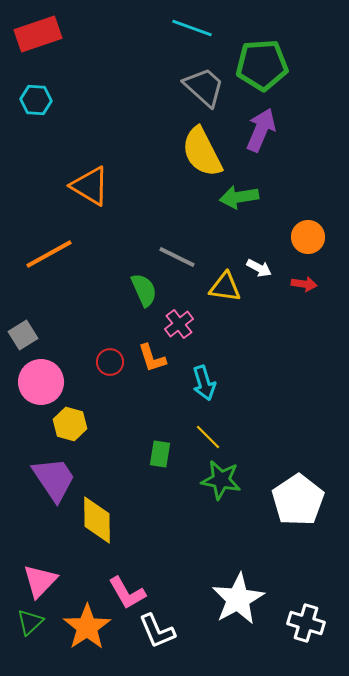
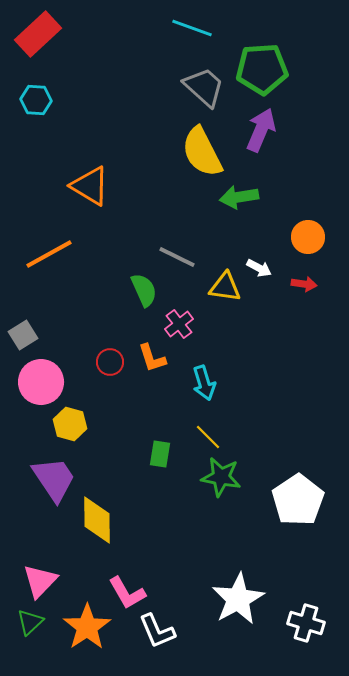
red rectangle: rotated 24 degrees counterclockwise
green pentagon: moved 4 px down
green star: moved 3 px up
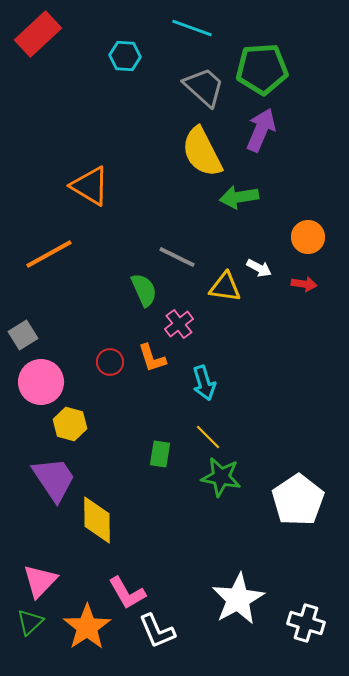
cyan hexagon: moved 89 px right, 44 px up
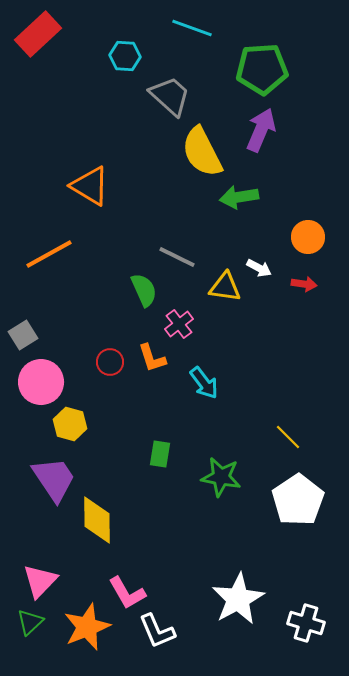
gray trapezoid: moved 34 px left, 9 px down
cyan arrow: rotated 20 degrees counterclockwise
yellow line: moved 80 px right
orange star: rotated 12 degrees clockwise
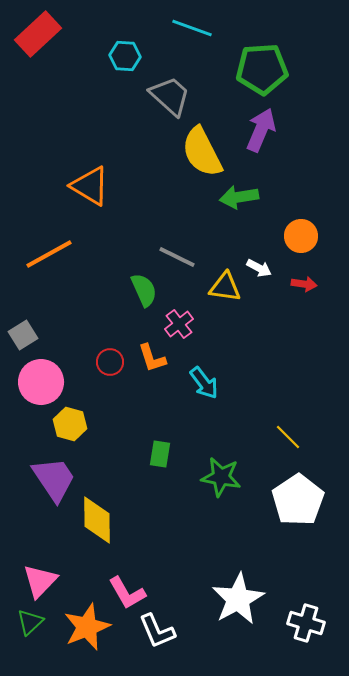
orange circle: moved 7 px left, 1 px up
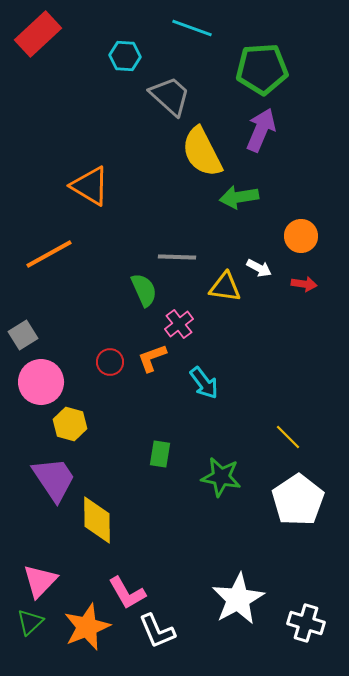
gray line: rotated 24 degrees counterclockwise
orange L-shape: rotated 88 degrees clockwise
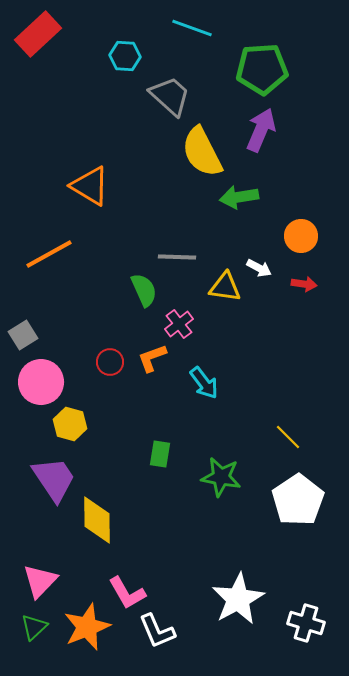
green triangle: moved 4 px right, 5 px down
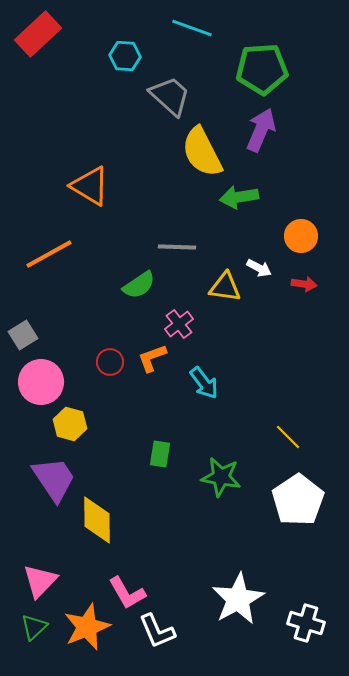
gray line: moved 10 px up
green semicircle: moved 5 px left, 5 px up; rotated 80 degrees clockwise
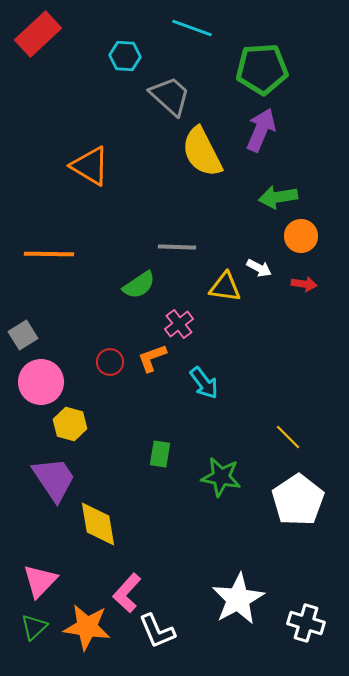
orange triangle: moved 20 px up
green arrow: moved 39 px right
orange line: rotated 30 degrees clockwise
yellow diamond: moved 1 px right, 4 px down; rotated 9 degrees counterclockwise
pink L-shape: rotated 72 degrees clockwise
orange star: rotated 30 degrees clockwise
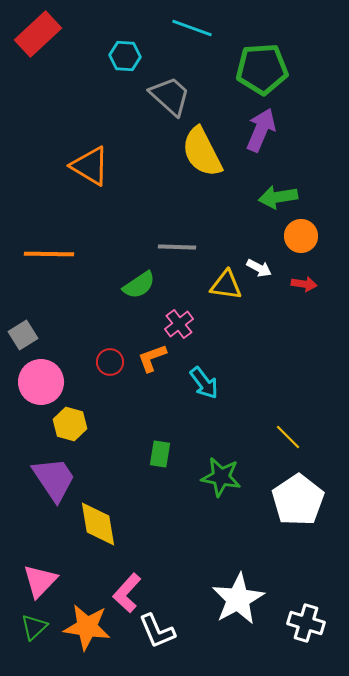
yellow triangle: moved 1 px right, 2 px up
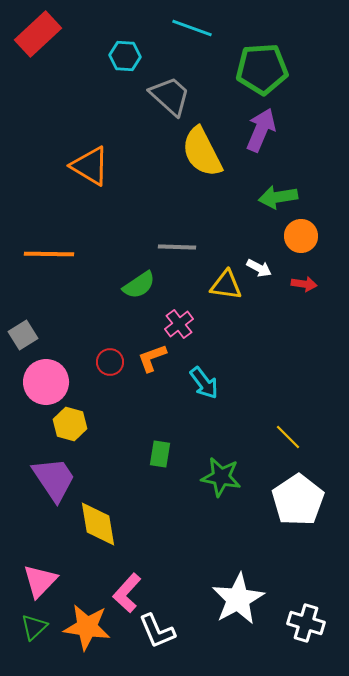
pink circle: moved 5 px right
